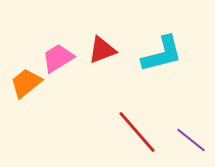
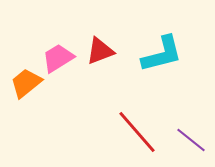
red triangle: moved 2 px left, 1 px down
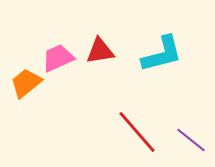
red triangle: rotated 12 degrees clockwise
pink trapezoid: rotated 8 degrees clockwise
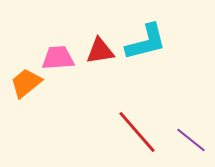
cyan L-shape: moved 16 px left, 12 px up
pink trapezoid: rotated 20 degrees clockwise
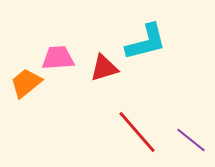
red triangle: moved 4 px right, 17 px down; rotated 8 degrees counterclockwise
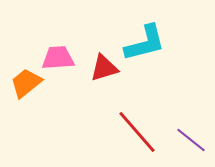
cyan L-shape: moved 1 px left, 1 px down
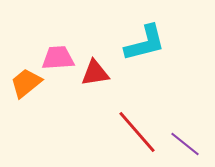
red triangle: moved 9 px left, 5 px down; rotated 8 degrees clockwise
purple line: moved 6 px left, 4 px down
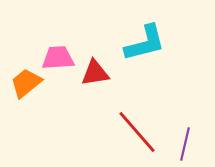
purple line: rotated 64 degrees clockwise
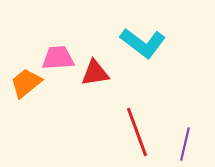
cyan L-shape: moved 2 px left; rotated 51 degrees clockwise
red line: rotated 21 degrees clockwise
